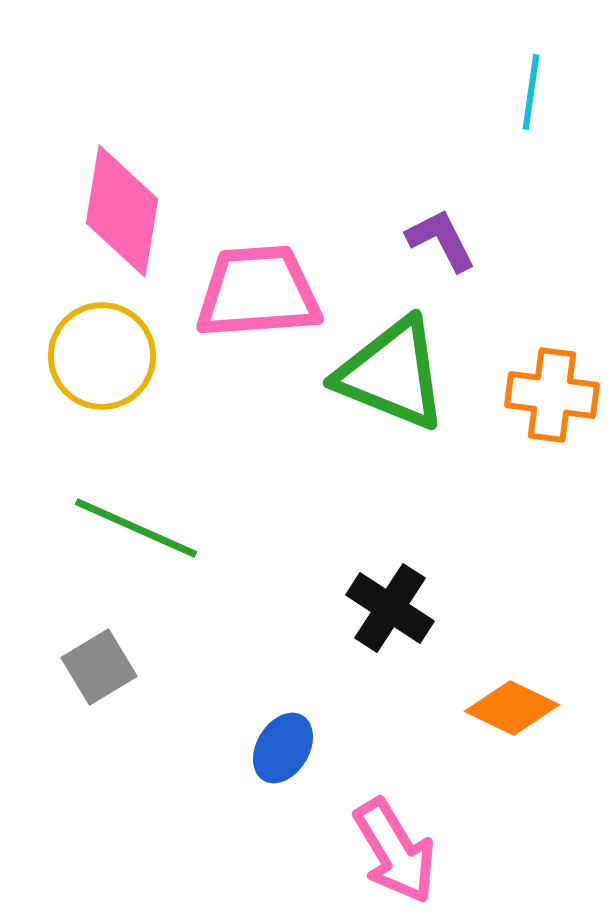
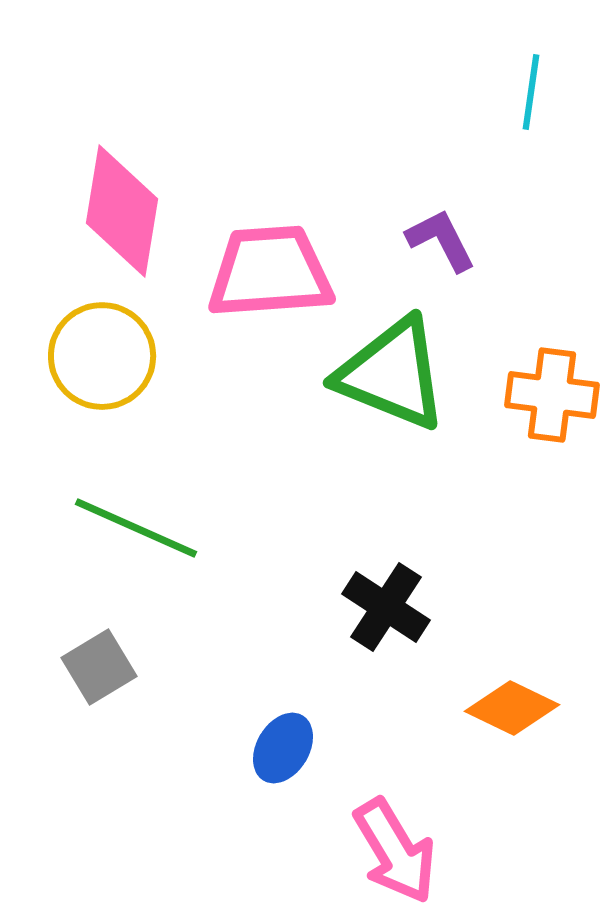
pink trapezoid: moved 12 px right, 20 px up
black cross: moved 4 px left, 1 px up
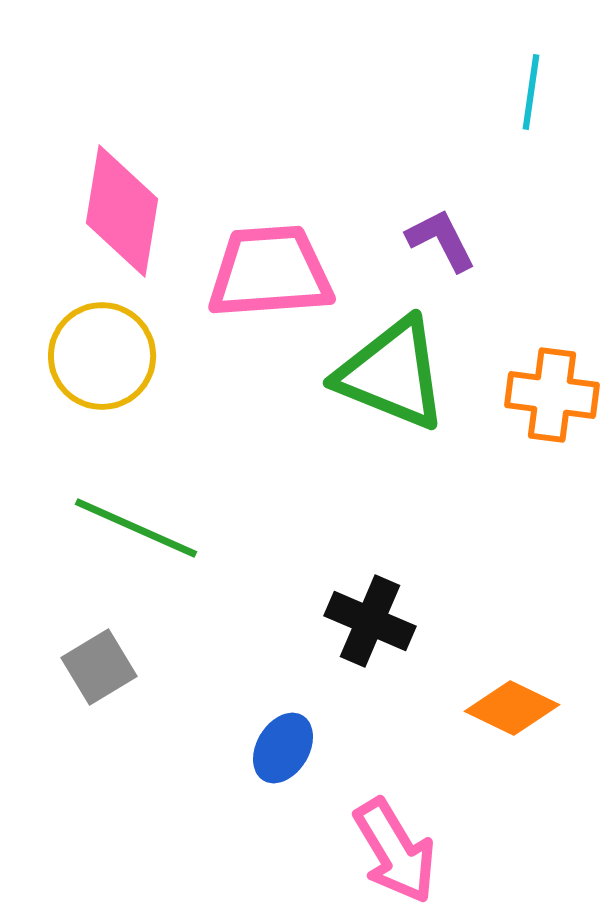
black cross: moved 16 px left, 14 px down; rotated 10 degrees counterclockwise
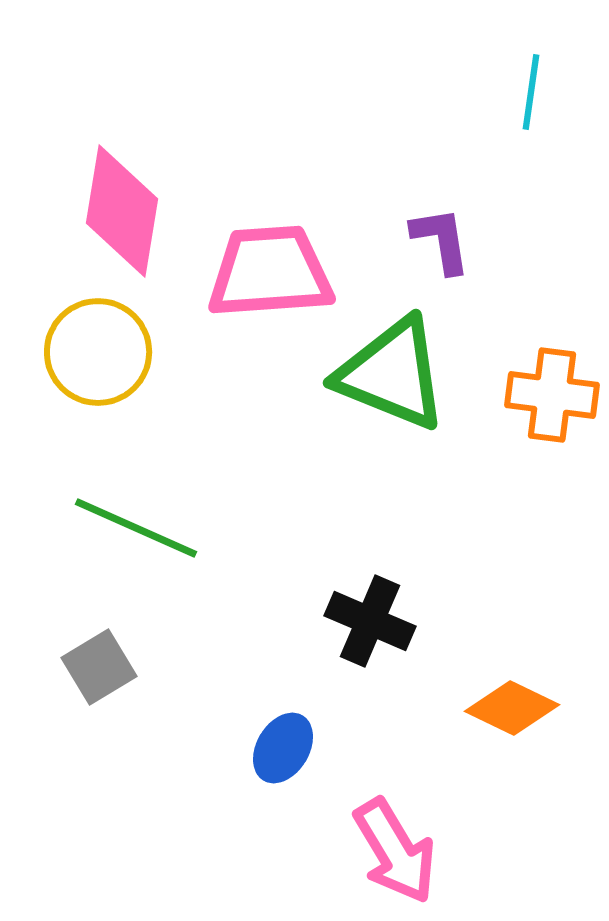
purple L-shape: rotated 18 degrees clockwise
yellow circle: moved 4 px left, 4 px up
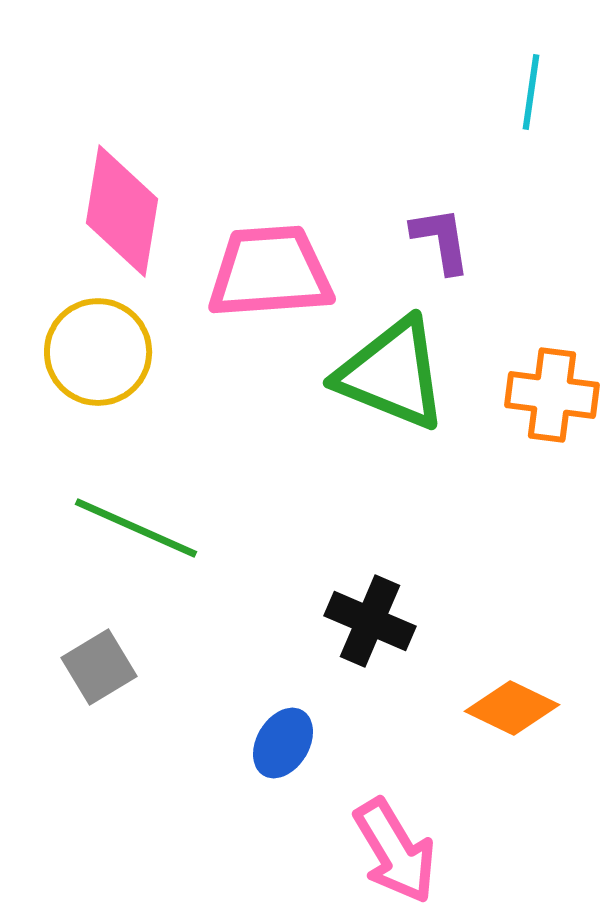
blue ellipse: moved 5 px up
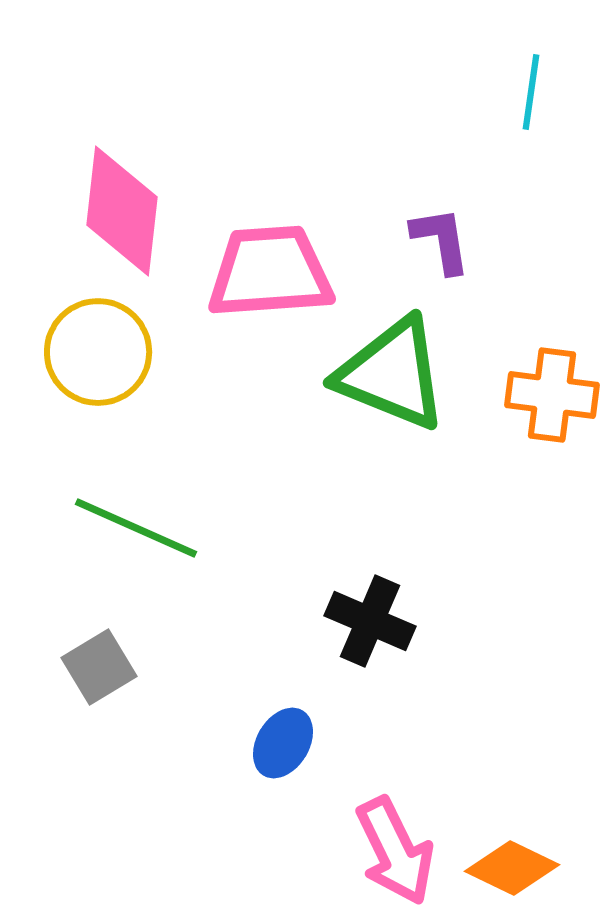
pink diamond: rotated 3 degrees counterclockwise
orange diamond: moved 160 px down
pink arrow: rotated 5 degrees clockwise
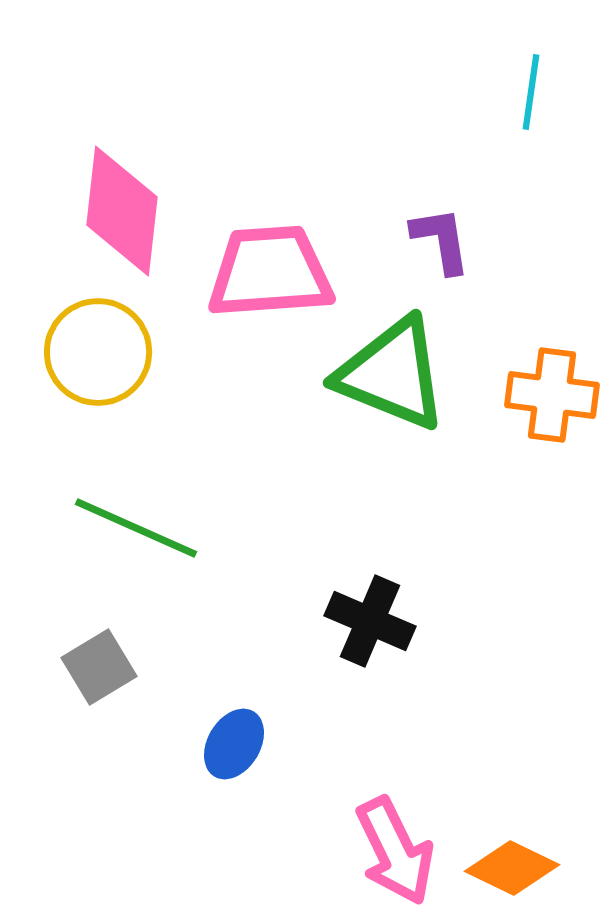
blue ellipse: moved 49 px left, 1 px down
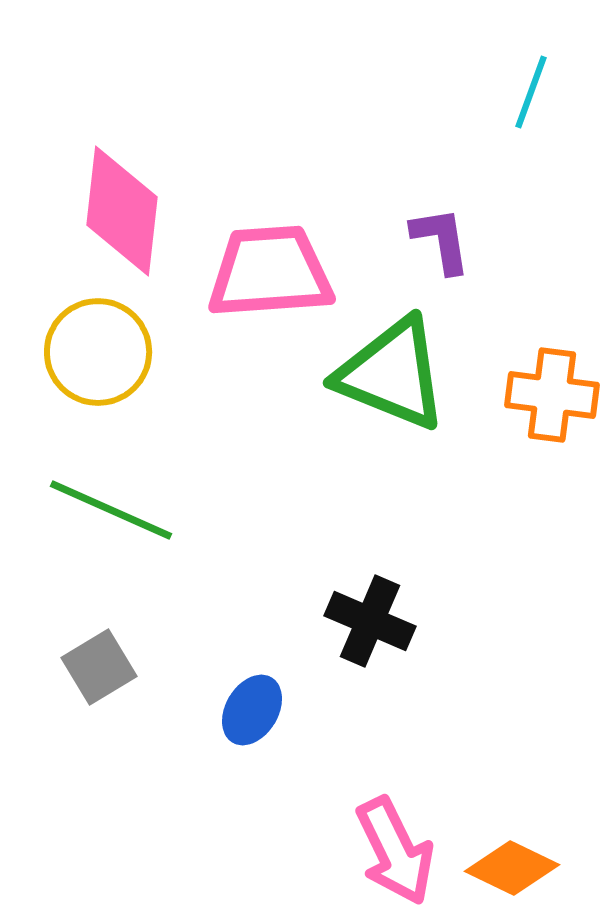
cyan line: rotated 12 degrees clockwise
green line: moved 25 px left, 18 px up
blue ellipse: moved 18 px right, 34 px up
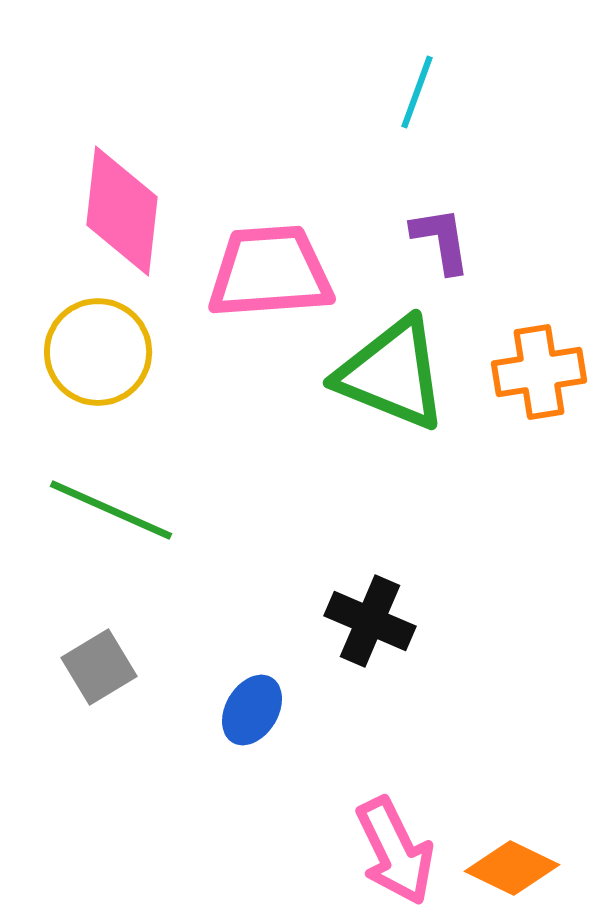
cyan line: moved 114 px left
orange cross: moved 13 px left, 23 px up; rotated 16 degrees counterclockwise
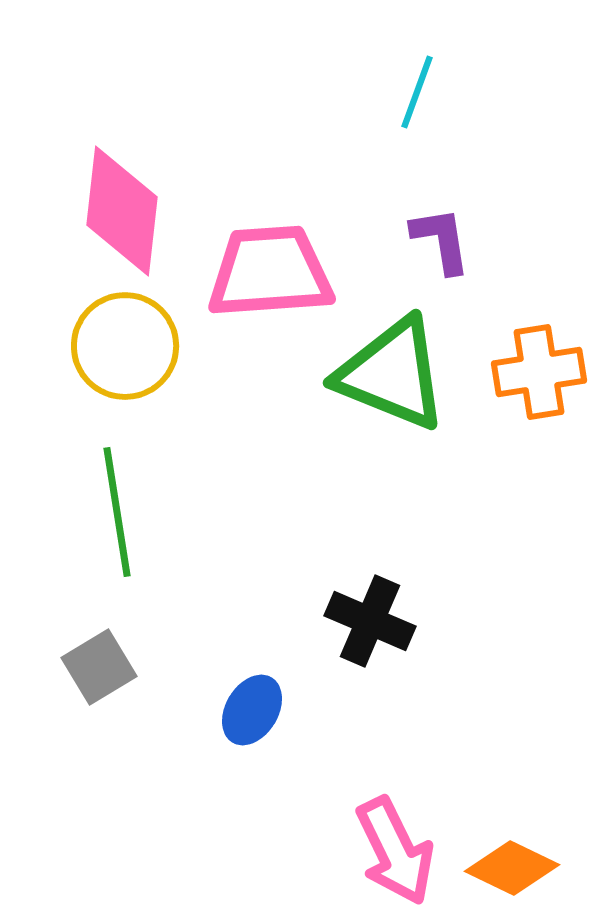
yellow circle: moved 27 px right, 6 px up
green line: moved 6 px right, 2 px down; rotated 57 degrees clockwise
